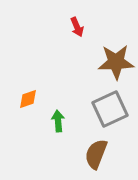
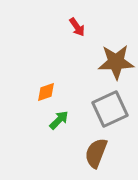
red arrow: rotated 12 degrees counterclockwise
orange diamond: moved 18 px right, 7 px up
green arrow: moved 1 px right, 1 px up; rotated 50 degrees clockwise
brown semicircle: moved 1 px up
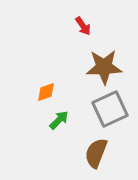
red arrow: moved 6 px right, 1 px up
brown star: moved 12 px left, 5 px down
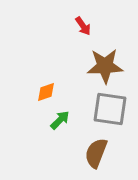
brown star: moved 1 px right, 1 px up
gray square: rotated 33 degrees clockwise
green arrow: moved 1 px right
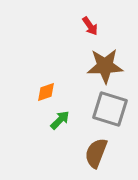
red arrow: moved 7 px right
gray square: rotated 9 degrees clockwise
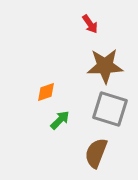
red arrow: moved 2 px up
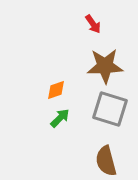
red arrow: moved 3 px right
orange diamond: moved 10 px right, 2 px up
green arrow: moved 2 px up
brown semicircle: moved 10 px right, 8 px down; rotated 36 degrees counterclockwise
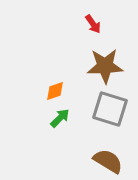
orange diamond: moved 1 px left, 1 px down
brown semicircle: moved 2 px right; rotated 136 degrees clockwise
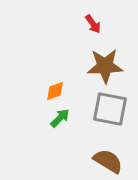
gray square: rotated 6 degrees counterclockwise
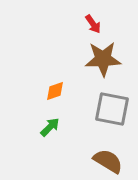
brown star: moved 2 px left, 7 px up
gray square: moved 2 px right
green arrow: moved 10 px left, 9 px down
